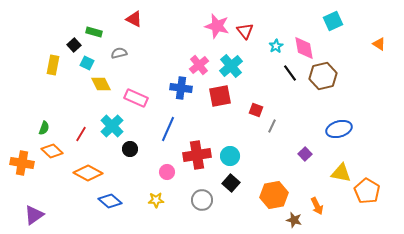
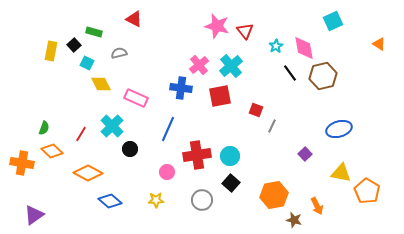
yellow rectangle at (53, 65): moved 2 px left, 14 px up
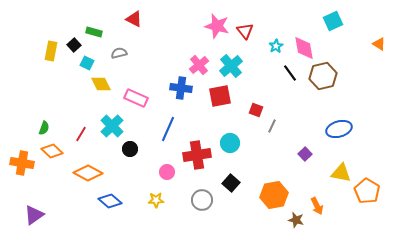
cyan circle at (230, 156): moved 13 px up
brown star at (294, 220): moved 2 px right
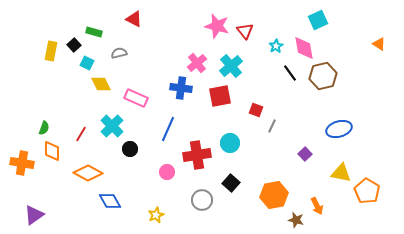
cyan square at (333, 21): moved 15 px left, 1 px up
pink cross at (199, 65): moved 2 px left, 2 px up
orange diamond at (52, 151): rotated 45 degrees clockwise
yellow star at (156, 200): moved 15 px down; rotated 21 degrees counterclockwise
blue diamond at (110, 201): rotated 20 degrees clockwise
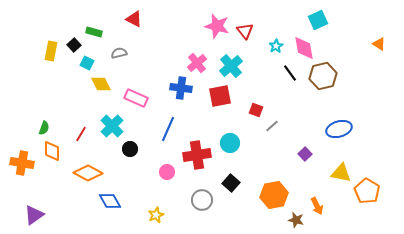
gray line at (272, 126): rotated 24 degrees clockwise
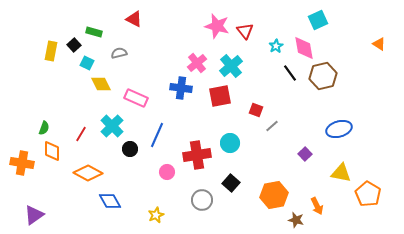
blue line at (168, 129): moved 11 px left, 6 px down
orange pentagon at (367, 191): moved 1 px right, 3 px down
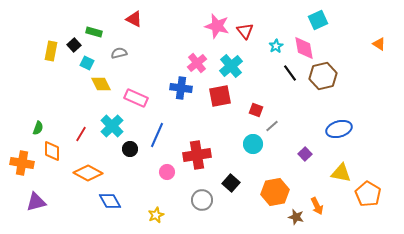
green semicircle at (44, 128): moved 6 px left
cyan circle at (230, 143): moved 23 px right, 1 px down
orange hexagon at (274, 195): moved 1 px right, 3 px up
purple triangle at (34, 215): moved 2 px right, 13 px up; rotated 20 degrees clockwise
brown star at (296, 220): moved 3 px up
